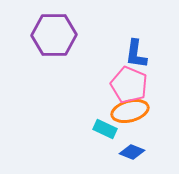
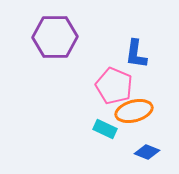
purple hexagon: moved 1 px right, 2 px down
pink pentagon: moved 15 px left, 1 px down
orange ellipse: moved 4 px right
blue diamond: moved 15 px right
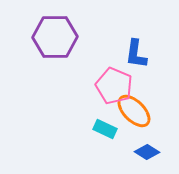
orange ellipse: rotated 60 degrees clockwise
blue diamond: rotated 10 degrees clockwise
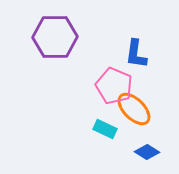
orange ellipse: moved 2 px up
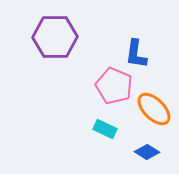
orange ellipse: moved 20 px right
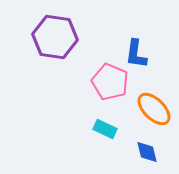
purple hexagon: rotated 9 degrees clockwise
pink pentagon: moved 4 px left, 4 px up
blue diamond: rotated 45 degrees clockwise
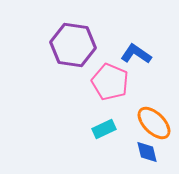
purple hexagon: moved 18 px right, 8 px down
blue L-shape: rotated 116 degrees clockwise
orange ellipse: moved 14 px down
cyan rectangle: moved 1 px left; rotated 50 degrees counterclockwise
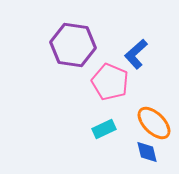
blue L-shape: rotated 76 degrees counterclockwise
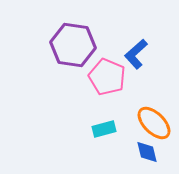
pink pentagon: moved 3 px left, 5 px up
cyan rectangle: rotated 10 degrees clockwise
